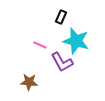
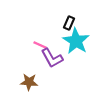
black rectangle: moved 8 px right, 6 px down
cyan star: rotated 16 degrees clockwise
purple L-shape: moved 10 px left, 4 px up
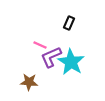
cyan star: moved 5 px left, 21 px down
purple L-shape: moved 1 px left, 1 px up; rotated 95 degrees clockwise
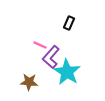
purple L-shape: rotated 25 degrees counterclockwise
cyan star: moved 4 px left, 10 px down
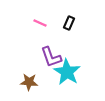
pink line: moved 22 px up
purple L-shape: rotated 60 degrees counterclockwise
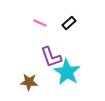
black rectangle: rotated 24 degrees clockwise
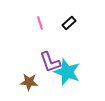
pink line: rotated 48 degrees clockwise
purple L-shape: moved 1 px left, 5 px down
cyan star: rotated 12 degrees counterclockwise
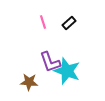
pink line: moved 3 px right, 1 px up
cyan star: moved 1 px up
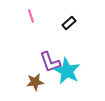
pink line: moved 12 px left, 6 px up
cyan star: rotated 8 degrees clockwise
brown star: moved 6 px right; rotated 12 degrees counterclockwise
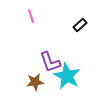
black rectangle: moved 11 px right, 2 px down
cyan star: moved 5 px down
